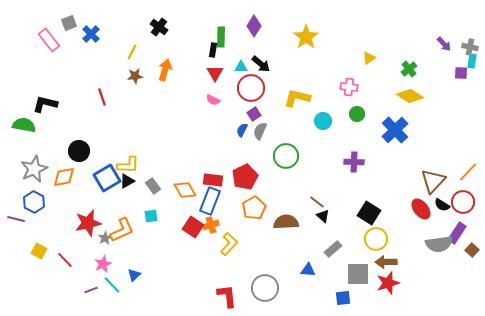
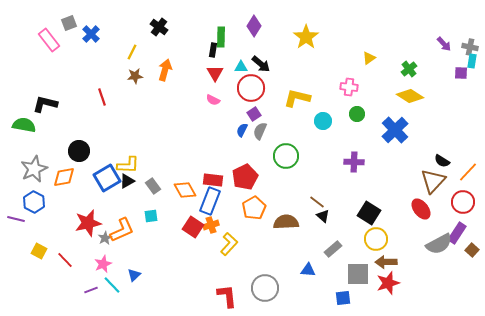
black semicircle at (442, 205): moved 44 px up
gray semicircle at (439, 244): rotated 20 degrees counterclockwise
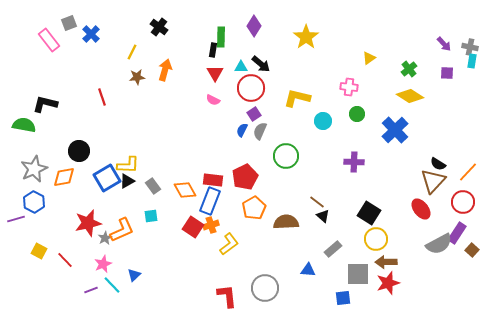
purple square at (461, 73): moved 14 px left
brown star at (135, 76): moved 2 px right, 1 px down
black semicircle at (442, 161): moved 4 px left, 3 px down
purple line at (16, 219): rotated 30 degrees counterclockwise
yellow L-shape at (229, 244): rotated 10 degrees clockwise
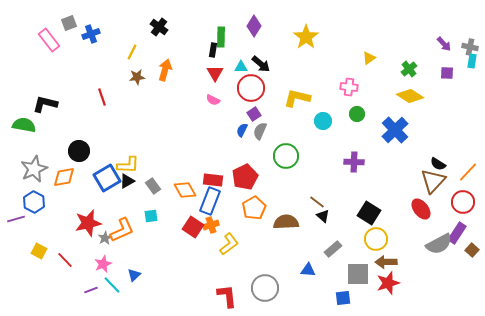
blue cross at (91, 34): rotated 24 degrees clockwise
